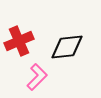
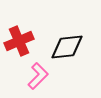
pink L-shape: moved 1 px right, 1 px up
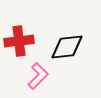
red cross: rotated 16 degrees clockwise
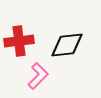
black diamond: moved 2 px up
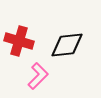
red cross: rotated 24 degrees clockwise
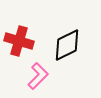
black diamond: rotated 20 degrees counterclockwise
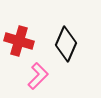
black diamond: moved 1 px left, 1 px up; rotated 40 degrees counterclockwise
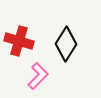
black diamond: rotated 8 degrees clockwise
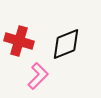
black diamond: rotated 36 degrees clockwise
